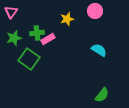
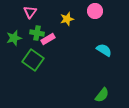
pink triangle: moved 19 px right
green cross: rotated 16 degrees clockwise
cyan semicircle: moved 5 px right
green square: moved 4 px right, 1 px down
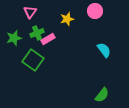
green cross: rotated 32 degrees counterclockwise
cyan semicircle: rotated 21 degrees clockwise
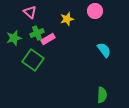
pink triangle: rotated 24 degrees counterclockwise
green semicircle: rotated 35 degrees counterclockwise
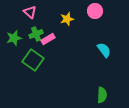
green cross: moved 1 px left, 1 px down
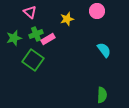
pink circle: moved 2 px right
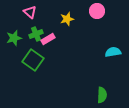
cyan semicircle: moved 9 px right, 2 px down; rotated 63 degrees counterclockwise
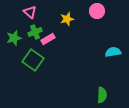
green cross: moved 1 px left, 2 px up
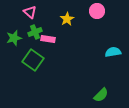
yellow star: rotated 16 degrees counterclockwise
pink rectangle: rotated 40 degrees clockwise
green semicircle: moved 1 px left; rotated 42 degrees clockwise
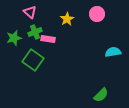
pink circle: moved 3 px down
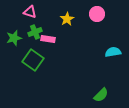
pink triangle: rotated 24 degrees counterclockwise
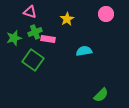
pink circle: moved 9 px right
cyan semicircle: moved 29 px left, 1 px up
